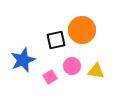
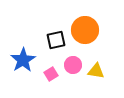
orange circle: moved 3 px right
blue star: rotated 10 degrees counterclockwise
pink circle: moved 1 px right, 1 px up
pink square: moved 1 px right, 3 px up
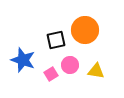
blue star: rotated 20 degrees counterclockwise
pink circle: moved 3 px left
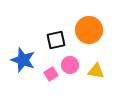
orange circle: moved 4 px right
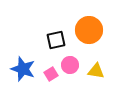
blue star: moved 9 px down
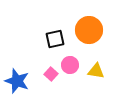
black square: moved 1 px left, 1 px up
blue star: moved 6 px left, 12 px down
pink square: rotated 16 degrees counterclockwise
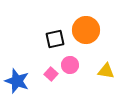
orange circle: moved 3 px left
yellow triangle: moved 10 px right
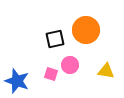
pink square: rotated 24 degrees counterclockwise
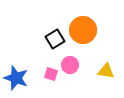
orange circle: moved 3 px left
black square: rotated 18 degrees counterclockwise
blue star: moved 1 px left, 3 px up
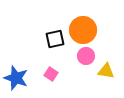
black square: rotated 18 degrees clockwise
pink circle: moved 16 px right, 9 px up
pink square: rotated 16 degrees clockwise
